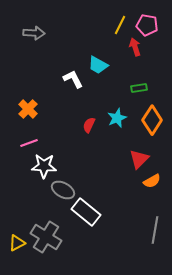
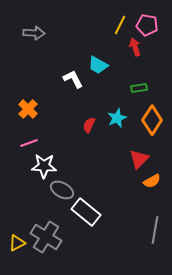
gray ellipse: moved 1 px left
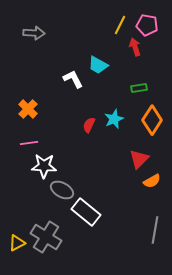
cyan star: moved 3 px left, 1 px down
pink line: rotated 12 degrees clockwise
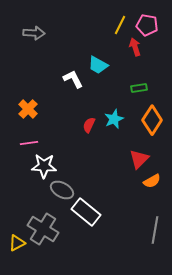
gray cross: moved 3 px left, 8 px up
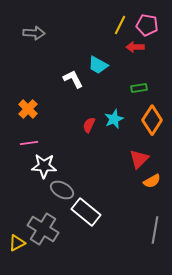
red arrow: rotated 72 degrees counterclockwise
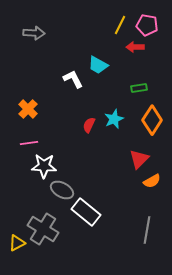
gray line: moved 8 px left
